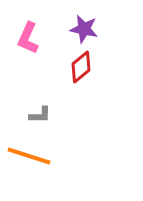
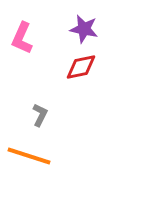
pink L-shape: moved 6 px left
red diamond: rotated 28 degrees clockwise
gray L-shape: rotated 65 degrees counterclockwise
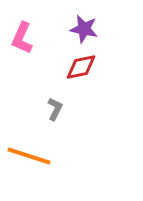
gray L-shape: moved 15 px right, 6 px up
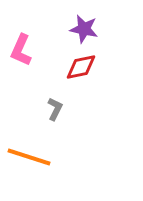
pink L-shape: moved 1 px left, 12 px down
orange line: moved 1 px down
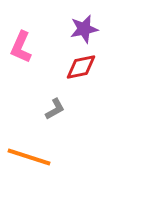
purple star: rotated 24 degrees counterclockwise
pink L-shape: moved 3 px up
gray L-shape: rotated 35 degrees clockwise
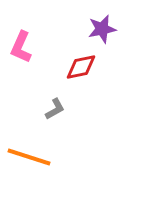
purple star: moved 18 px right
